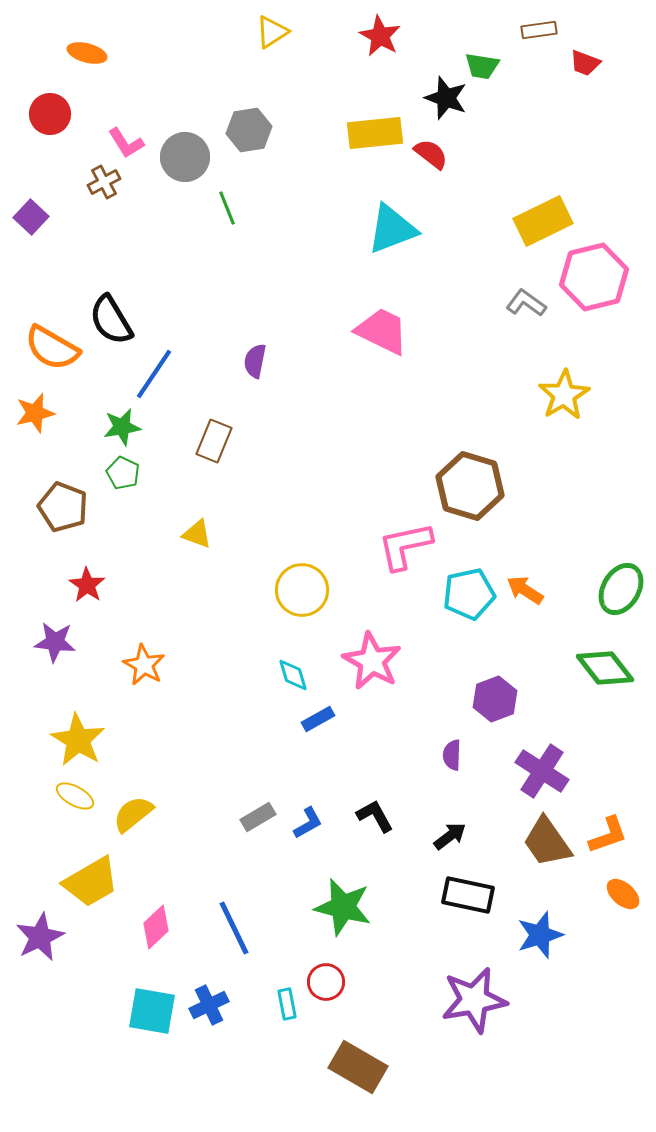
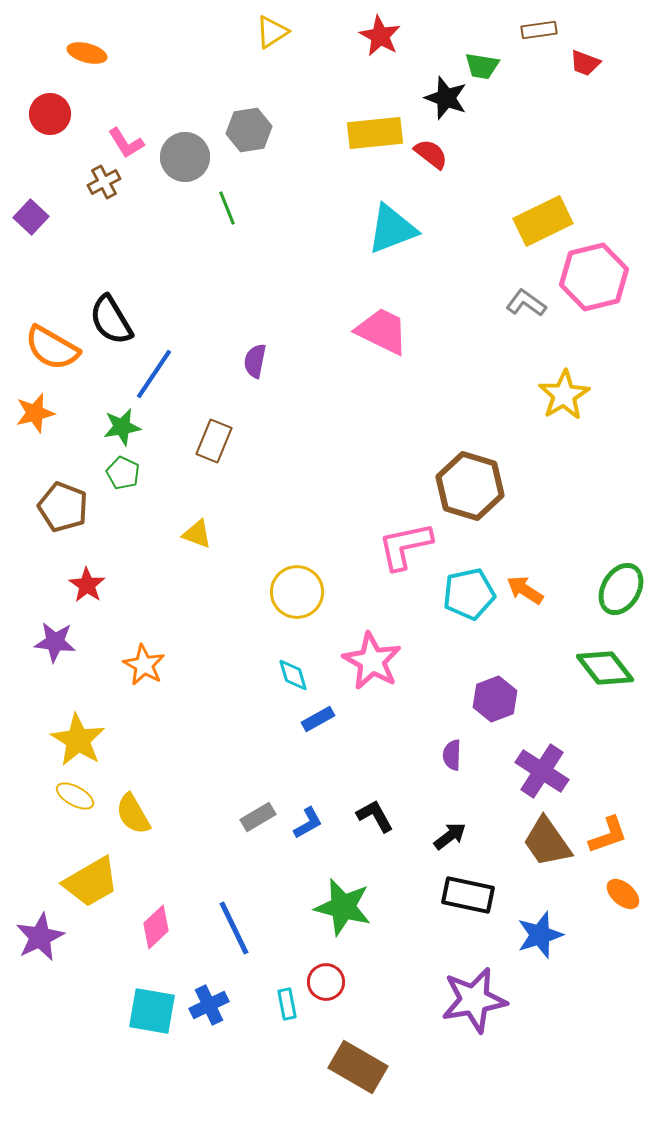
yellow circle at (302, 590): moved 5 px left, 2 px down
yellow semicircle at (133, 814): rotated 81 degrees counterclockwise
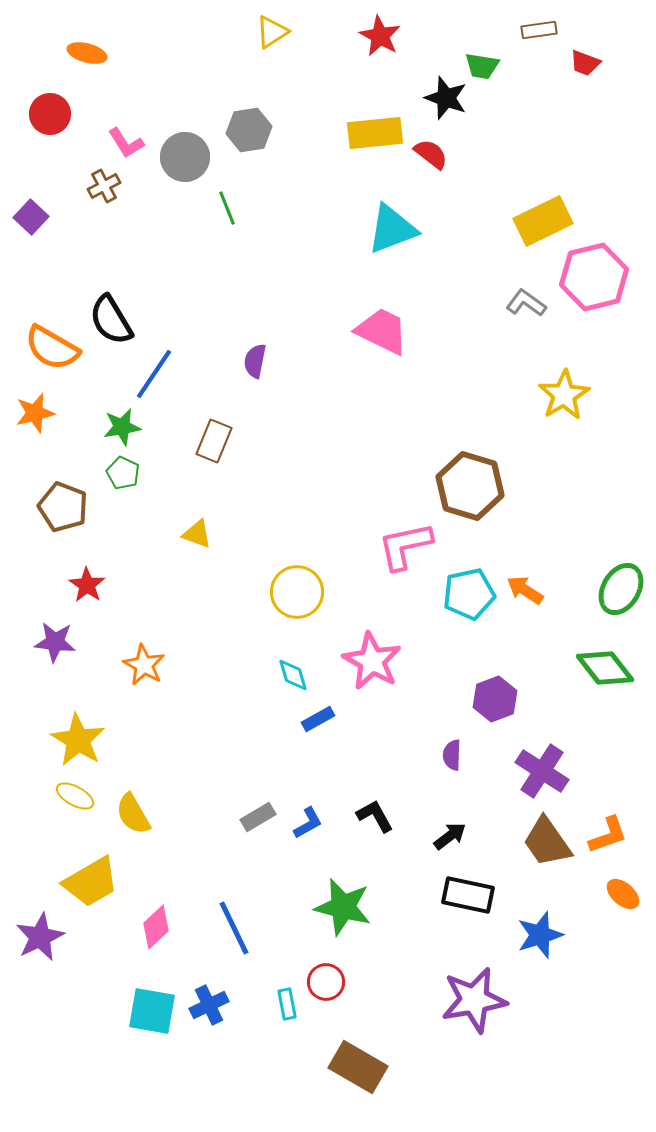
brown cross at (104, 182): moved 4 px down
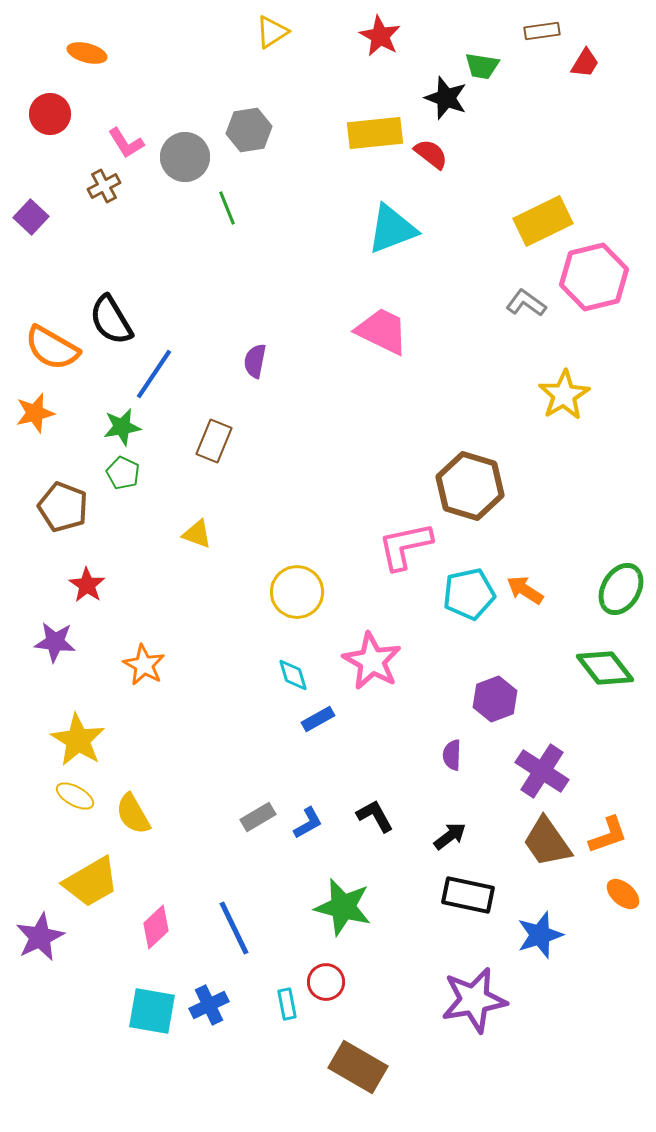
brown rectangle at (539, 30): moved 3 px right, 1 px down
red trapezoid at (585, 63): rotated 80 degrees counterclockwise
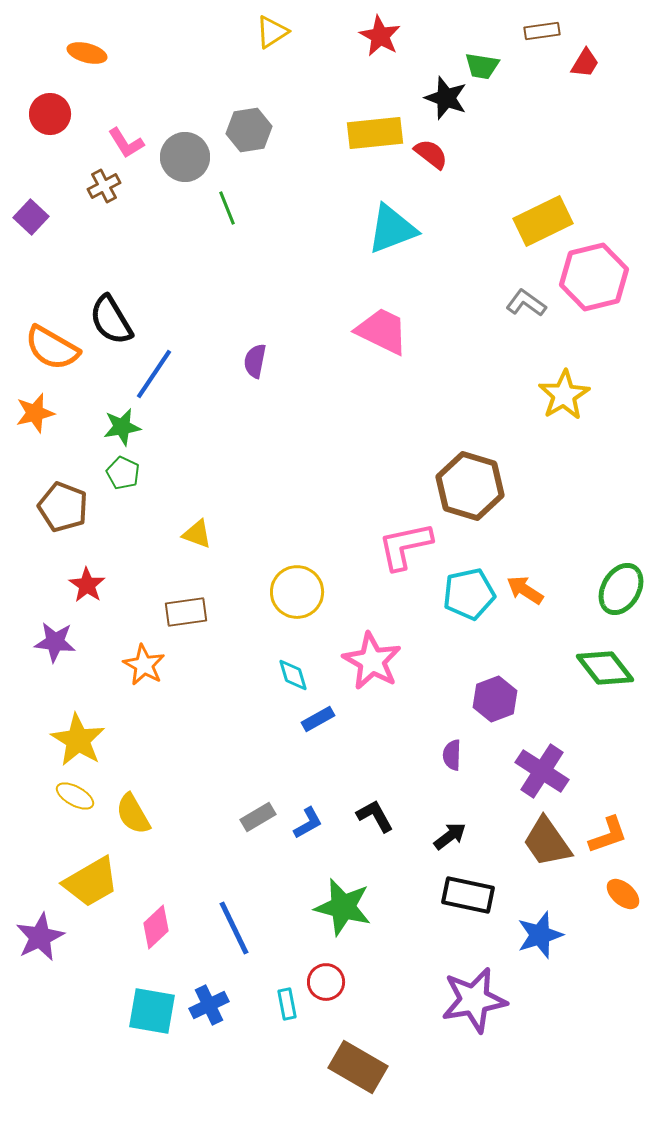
brown rectangle at (214, 441): moved 28 px left, 171 px down; rotated 60 degrees clockwise
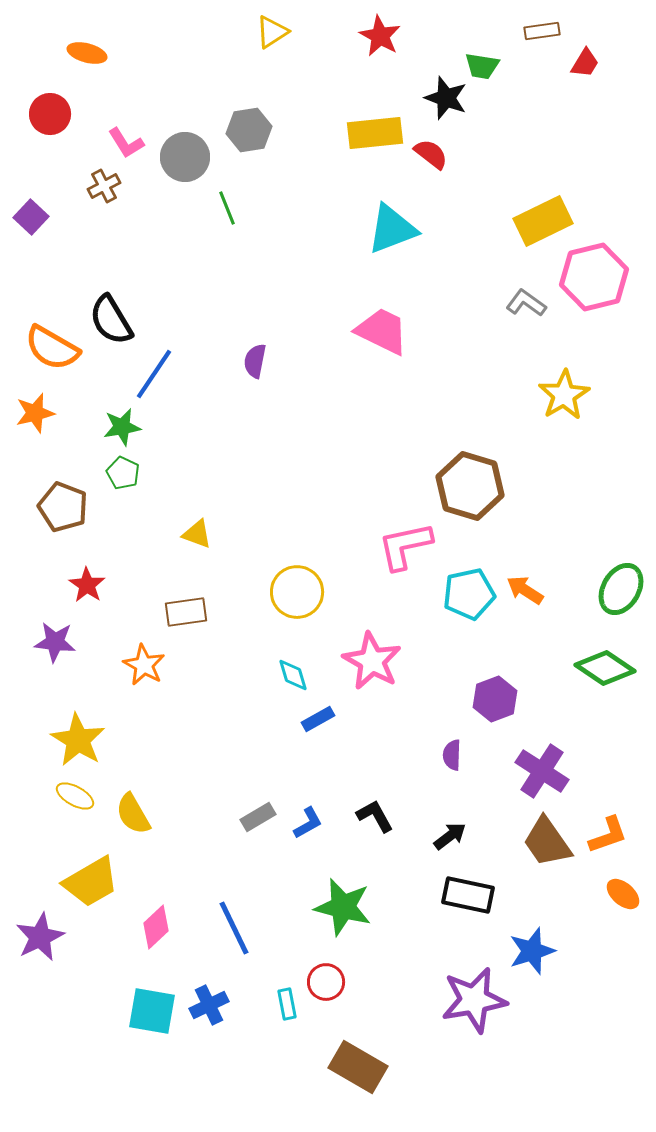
green diamond at (605, 668): rotated 18 degrees counterclockwise
blue star at (540, 935): moved 8 px left, 16 px down
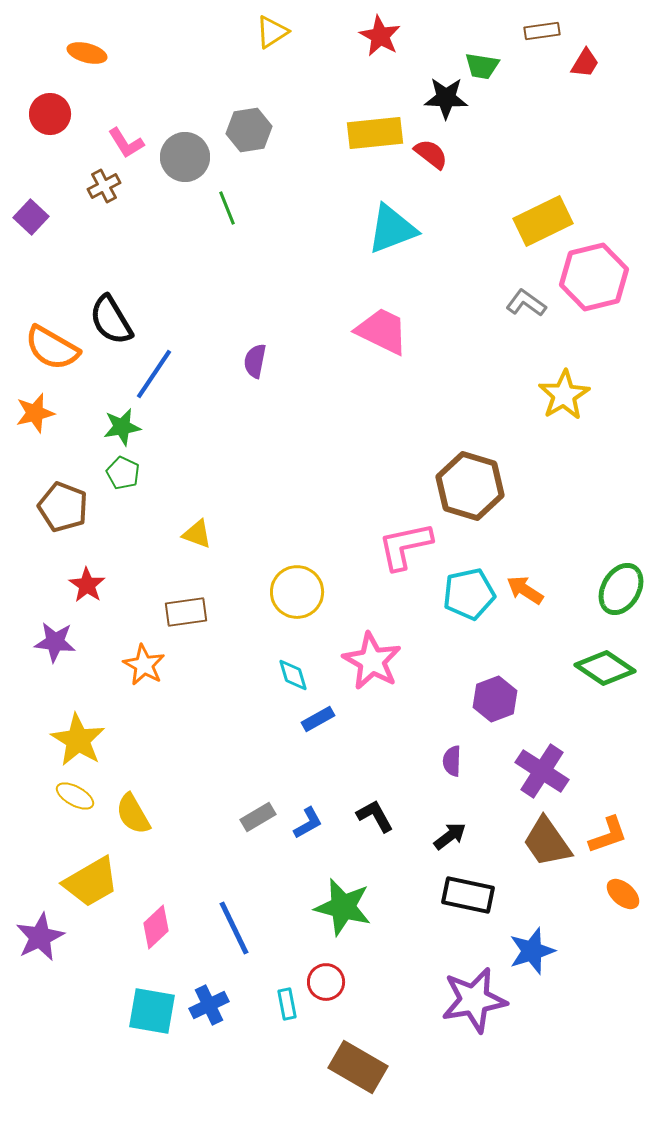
black star at (446, 98): rotated 18 degrees counterclockwise
purple semicircle at (452, 755): moved 6 px down
